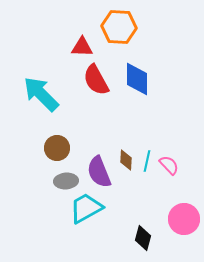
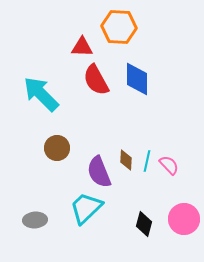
gray ellipse: moved 31 px left, 39 px down
cyan trapezoid: rotated 15 degrees counterclockwise
black diamond: moved 1 px right, 14 px up
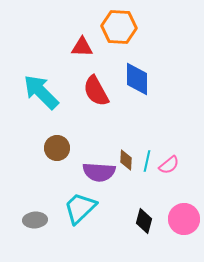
red semicircle: moved 11 px down
cyan arrow: moved 2 px up
pink semicircle: rotated 95 degrees clockwise
purple semicircle: rotated 64 degrees counterclockwise
cyan trapezoid: moved 6 px left
black diamond: moved 3 px up
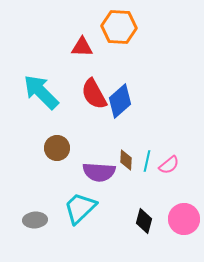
blue diamond: moved 17 px left, 22 px down; rotated 48 degrees clockwise
red semicircle: moved 2 px left, 3 px down
